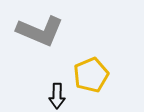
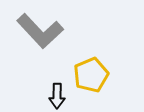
gray L-shape: rotated 24 degrees clockwise
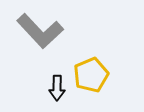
black arrow: moved 8 px up
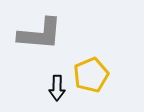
gray L-shape: moved 3 px down; rotated 42 degrees counterclockwise
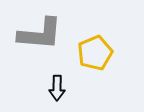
yellow pentagon: moved 4 px right, 22 px up
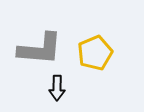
gray L-shape: moved 15 px down
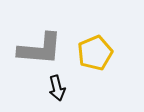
black arrow: rotated 15 degrees counterclockwise
